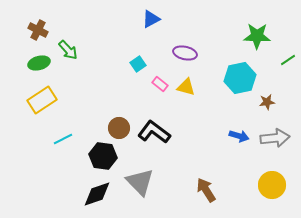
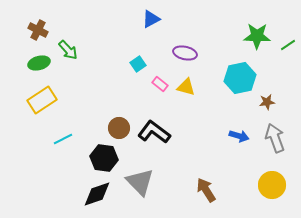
green line: moved 15 px up
gray arrow: rotated 104 degrees counterclockwise
black hexagon: moved 1 px right, 2 px down
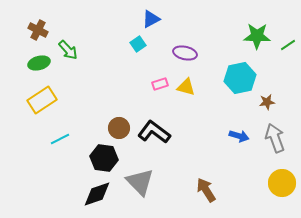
cyan square: moved 20 px up
pink rectangle: rotated 56 degrees counterclockwise
cyan line: moved 3 px left
yellow circle: moved 10 px right, 2 px up
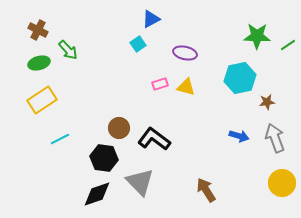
black L-shape: moved 7 px down
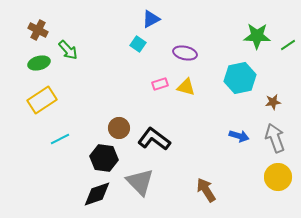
cyan square: rotated 21 degrees counterclockwise
brown star: moved 6 px right
yellow circle: moved 4 px left, 6 px up
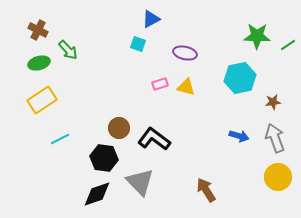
cyan square: rotated 14 degrees counterclockwise
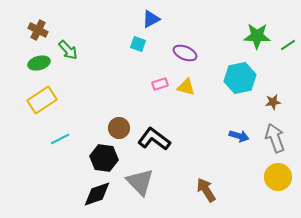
purple ellipse: rotated 10 degrees clockwise
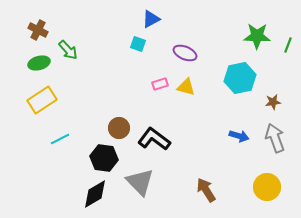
green line: rotated 35 degrees counterclockwise
yellow circle: moved 11 px left, 10 px down
black diamond: moved 2 px left; rotated 12 degrees counterclockwise
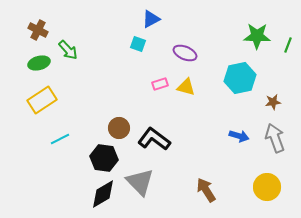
black diamond: moved 8 px right
